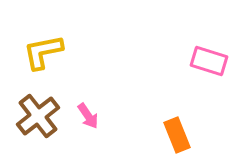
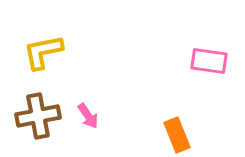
pink rectangle: rotated 9 degrees counterclockwise
brown cross: rotated 27 degrees clockwise
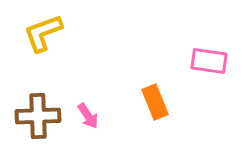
yellow L-shape: moved 19 px up; rotated 9 degrees counterclockwise
brown cross: rotated 9 degrees clockwise
orange rectangle: moved 22 px left, 33 px up
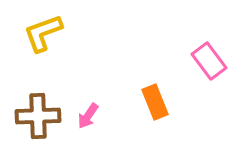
pink rectangle: rotated 45 degrees clockwise
pink arrow: rotated 68 degrees clockwise
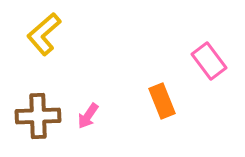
yellow L-shape: moved 1 px right, 1 px down; rotated 21 degrees counterclockwise
orange rectangle: moved 7 px right, 1 px up
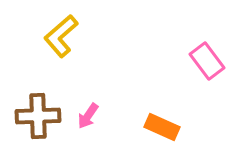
yellow L-shape: moved 17 px right, 2 px down
pink rectangle: moved 2 px left
orange rectangle: moved 26 px down; rotated 44 degrees counterclockwise
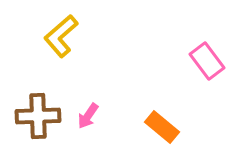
orange rectangle: rotated 16 degrees clockwise
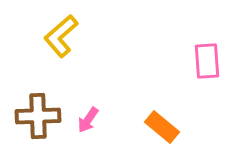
pink rectangle: rotated 33 degrees clockwise
pink arrow: moved 4 px down
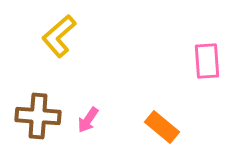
yellow L-shape: moved 2 px left
brown cross: rotated 6 degrees clockwise
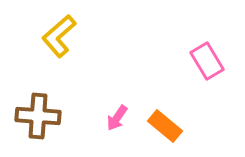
pink rectangle: rotated 27 degrees counterclockwise
pink arrow: moved 29 px right, 2 px up
orange rectangle: moved 3 px right, 1 px up
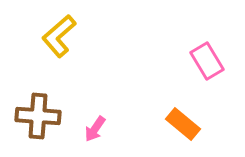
pink arrow: moved 22 px left, 11 px down
orange rectangle: moved 18 px right, 2 px up
